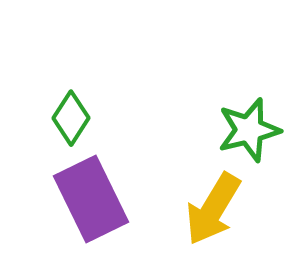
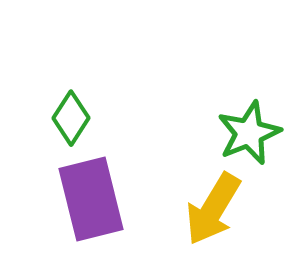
green star: moved 3 px down; rotated 8 degrees counterclockwise
purple rectangle: rotated 12 degrees clockwise
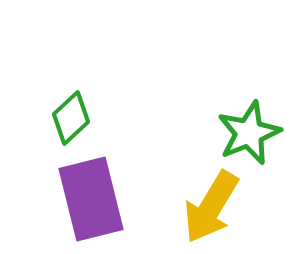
green diamond: rotated 14 degrees clockwise
yellow arrow: moved 2 px left, 2 px up
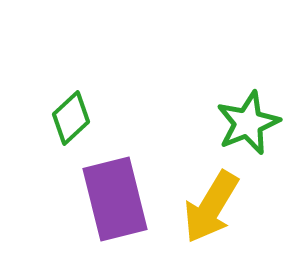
green star: moved 1 px left, 10 px up
purple rectangle: moved 24 px right
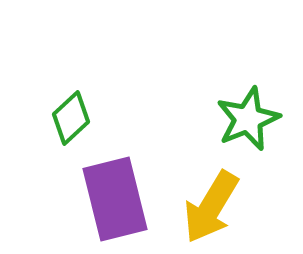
green star: moved 4 px up
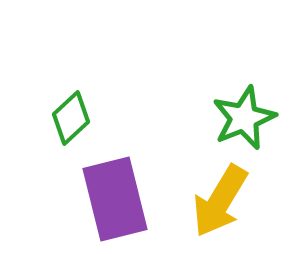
green star: moved 4 px left, 1 px up
yellow arrow: moved 9 px right, 6 px up
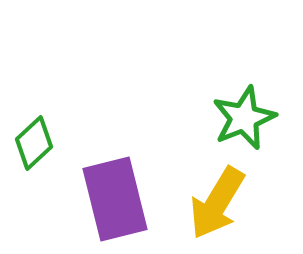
green diamond: moved 37 px left, 25 px down
yellow arrow: moved 3 px left, 2 px down
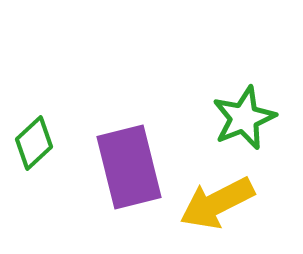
purple rectangle: moved 14 px right, 32 px up
yellow arrow: rotated 32 degrees clockwise
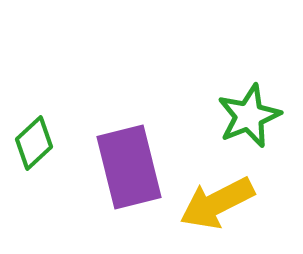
green star: moved 5 px right, 2 px up
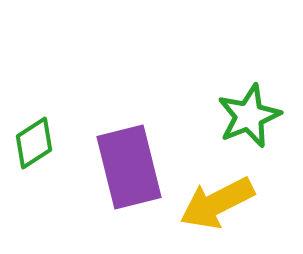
green diamond: rotated 10 degrees clockwise
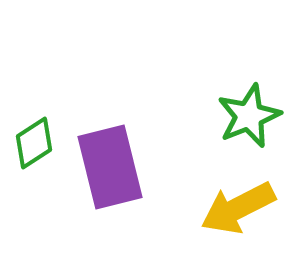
purple rectangle: moved 19 px left
yellow arrow: moved 21 px right, 5 px down
